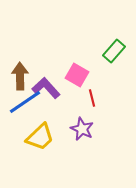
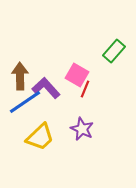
red line: moved 7 px left, 9 px up; rotated 36 degrees clockwise
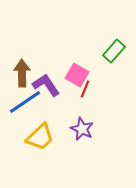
brown arrow: moved 2 px right, 3 px up
purple L-shape: moved 3 px up; rotated 8 degrees clockwise
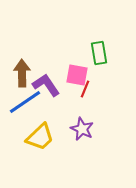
green rectangle: moved 15 px left, 2 px down; rotated 50 degrees counterclockwise
pink square: rotated 20 degrees counterclockwise
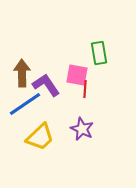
red line: rotated 18 degrees counterclockwise
blue line: moved 2 px down
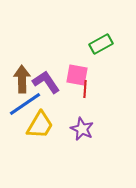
green rectangle: moved 2 px right, 9 px up; rotated 70 degrees clockwise
brown arrow: moved 6 px down
purple L-shape: moved 3 px up
yellow trapezoid: moved 12 px up; rotated 16 degrees counterclockwise
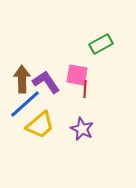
blue line: rotated 8 degrees counterclockwise
yellow trapezoid: rotated 20 degrees clockwise
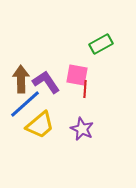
brown arrow: moved 1 px left
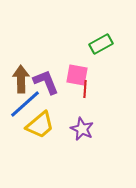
purple L-shape: rotated 12 degrees clockwise
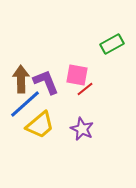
green rectangle: moved 11 px right
red line: rotated 48 degrees clockwise
